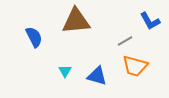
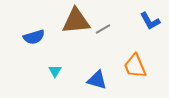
blue semicircle: rotated 100 degrees clockwise
gray line: moved 22 px left, 12 px up
orange trapezoid: rotated 52 degrees clockwise
cyan triangle: moved 10 px left
blue triangle: moved 4 px down
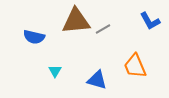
blue semicircle: rotated 30 degrees clockwise
